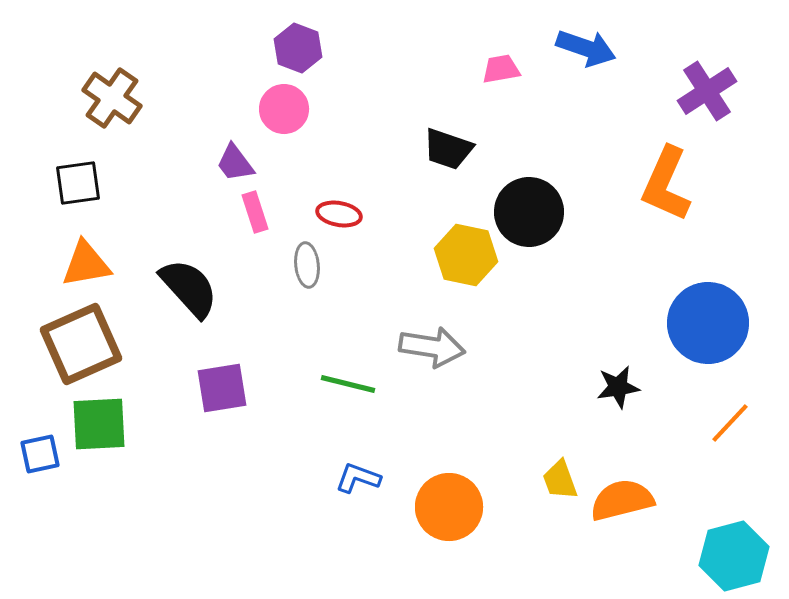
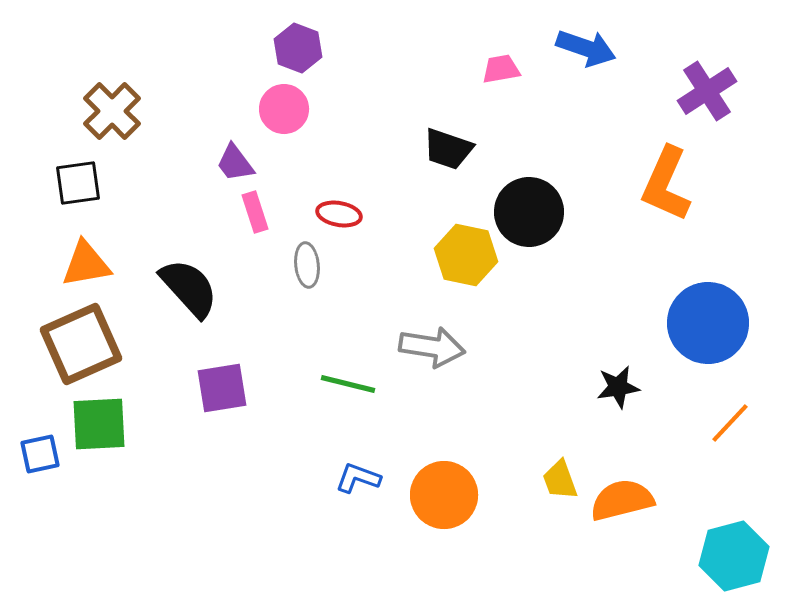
brown cross: moved 13 px down; rotated 10 degrees clockwise
orange circle: moved 5 px left, 12 px up
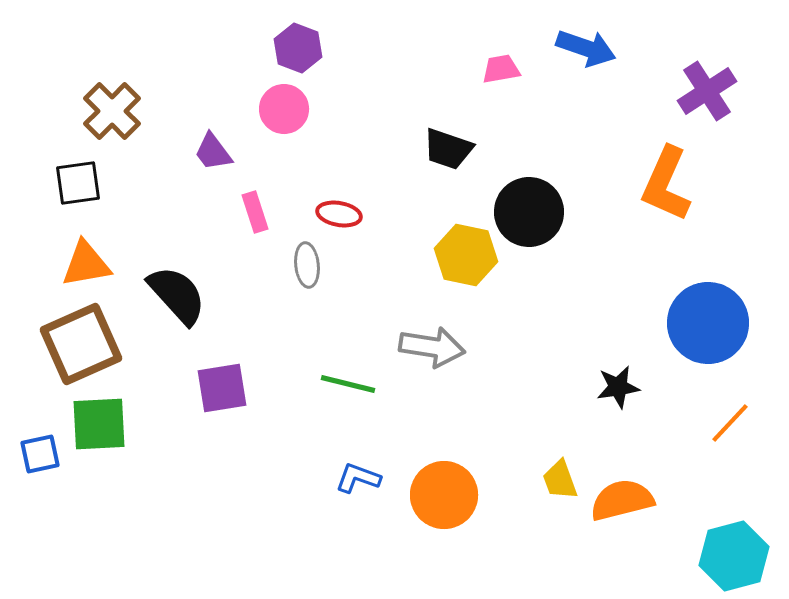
purple trapezoid: moved 22 px left, 11 px up
black semicircle: moved 12 px left, 7 px down
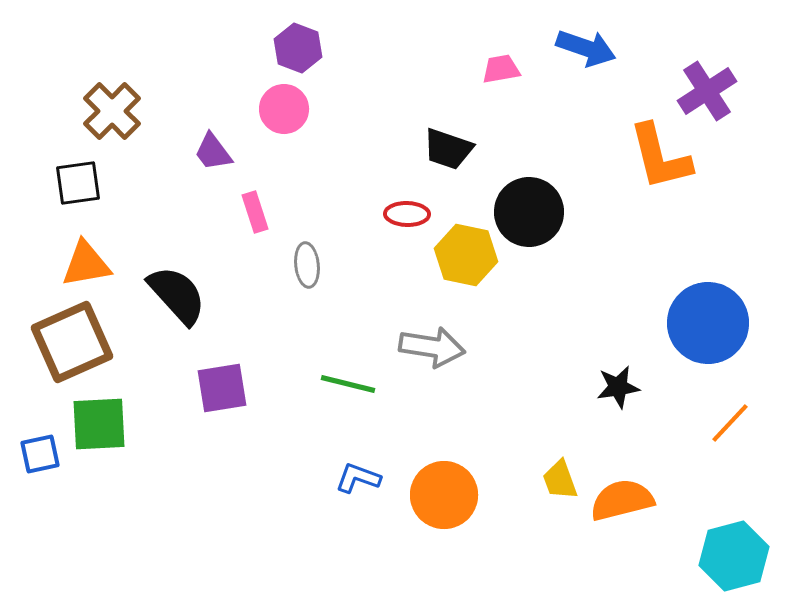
orange L-shape: moved 6 px left, 27 px up; rotated 38 degrees counterclockwise
red ellipse: moved 68 px right; rotated 9 degrees counterclockwise
brown square: moved 9 px left, 2 px up
